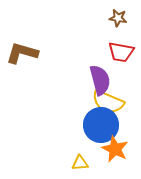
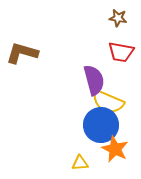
purple semicircle: moved 6 px left
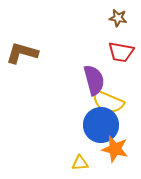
orange star: rotated 12 degrees counterclockwise
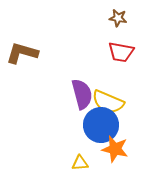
purple semicircle: moved 12 px left, 14 px down
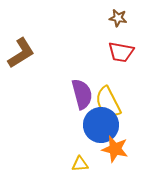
brown L-shape: moved 1 px left; rotated 132 degrees clockwise
yellow semicircle: rotated 40 degrees clockwise
yellow triangle: moved 1 px down
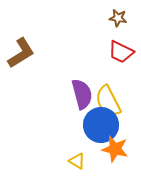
red trapezoid: rotated 16 degrees clockwise
yellow semicircle: moved 1 px up
yellow triangle: moved 3 px left, 3 px up; rotated 36 degrees clockwise
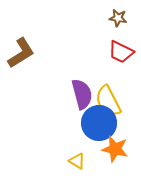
blue circle: moved 2 px left, 2 px up
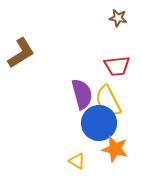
red trapezoid: moved 4 px left, 14 px down; rotated 32 degrees counterclockwise
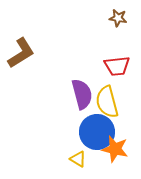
yellow semicircle: moved 1 px left, 1 px down; rotated 12 degrees clockwise
blue circle: moved 2 px left, 9 px down
yellow triangle: moved 1 px right, 2 px up
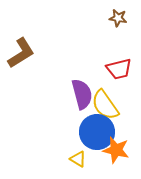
red trapezoid: moved 2 px right, 3 px down; rotated 8 degrees counterclockwise
yellow semicircle: moved 2 px left, 3 px down; rotated 20 degrees counterclockwise
orange star: moved 1 px right, 1 px down
